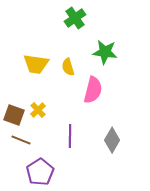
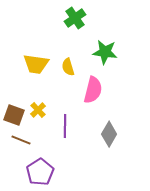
purple line: moved 5 px left, 10 px up
gray diamond: moved 3 px left, 6 px up
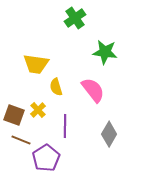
yellow semicircle: moved 12 px left, 20 px down
pink semicircle: rotated 52 degrees counterclockwise
purple pentagon: moved 6 px right, 14 px up
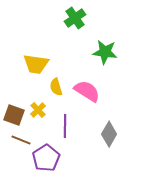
pink semicircle: moved 6 px left, 1 px down; rotated 20 degrees counterclockwise
